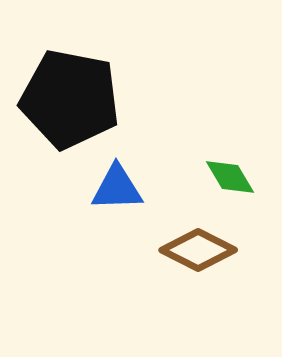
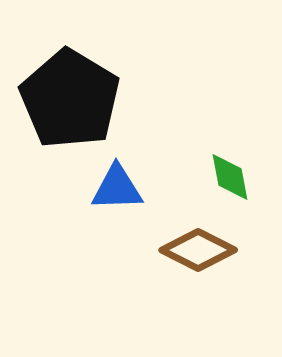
black pentagon: rotated 20 degrees clockwise
green diamond: rotated 20 degrees clockwise
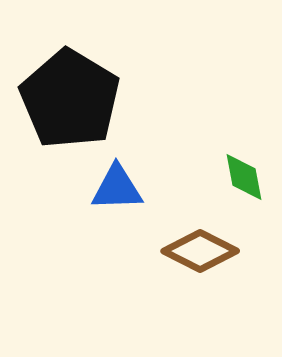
green diamond: moved 14 px right
brown diamond: moved 2 px right, 1 px down
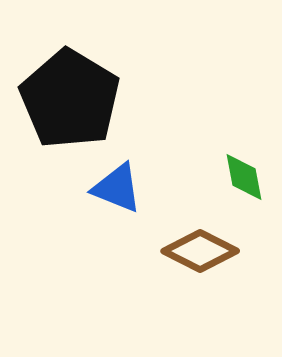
blue triangle: rotated 24 degrees clockwise
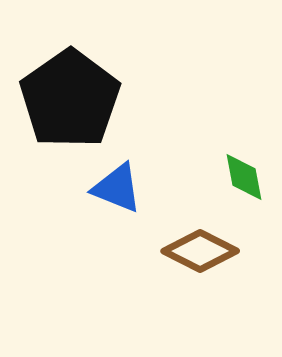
black pentagon: rotated 6 degrees clockwise
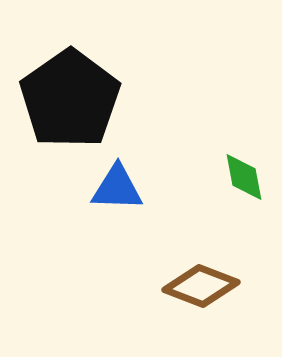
blue triangle: rotated 20 degrees counterclockwise
brown diamond: moved 1 px right, 35 px down; rotated 6 degrees counterclockwise
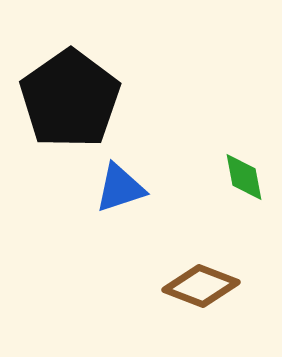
blue triangle: moved 3 px right; rotated 20 degrees counterclockwise
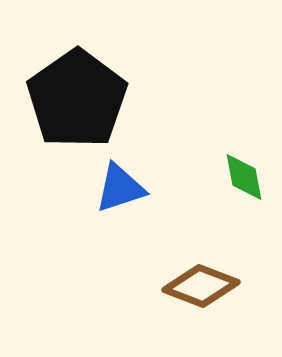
black pentagon: moved 7 px right
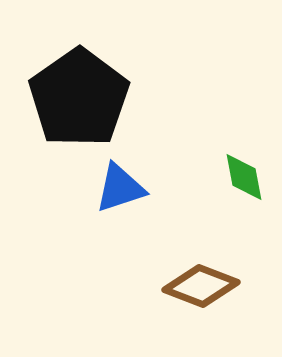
black pentagon: moved 2 px right, 1 px up
